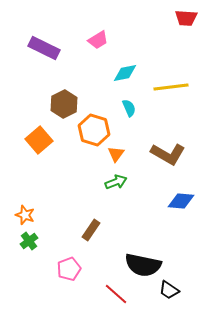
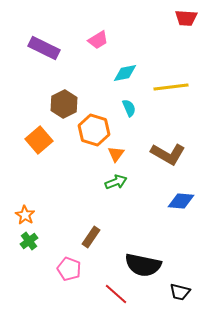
orange star: rotated 12 degrees clockwise
brown rectangle: moved 7 px down
pink pentagon: rotated 30 degrees counterclockwise
black trapezoid: moved 11 px right, 2 px down; rotated 20 degrees counterclockwise
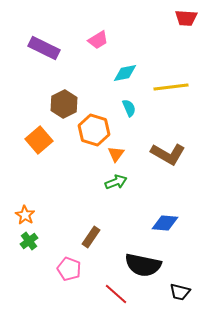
blue diamond: moved 16 px left, 22 px down
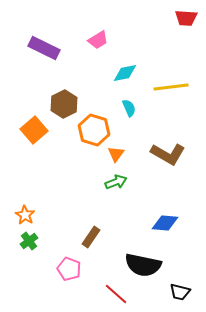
orange square: moved 5 px left, 10 px up
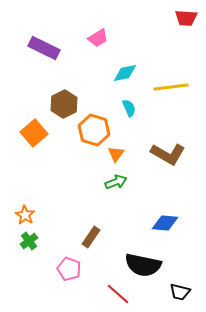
pink trapezoid: moved 2 px up
orange square: moved 3 px down
red line: moved 2 px right
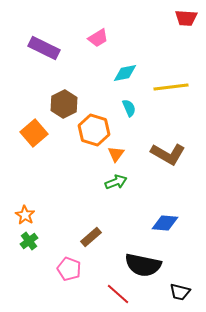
brown rectangle: rotated 15 degrees clockwise
